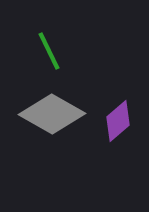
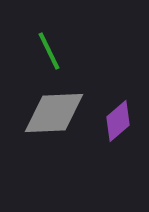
gray diamond: moved 2 px right, 1 px up; rotated 32 degrees counterclockwise
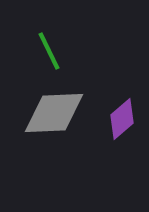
purple diamond: moved 4 px right, 2 px up
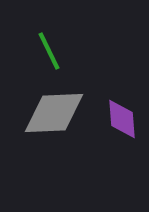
purple diamond: rotated 54 degrees counterclockwise
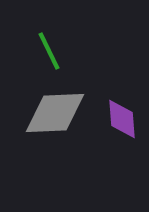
gray diamond: moved 1 px right
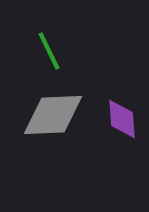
gray diamond: moved 2 px left, 2 px down
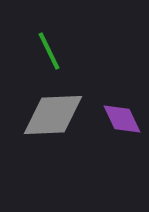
purple diamond: rotated 21 degrees counterclockwise
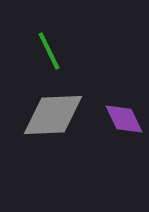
purple diamond: moved 2 px right
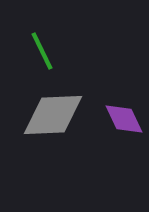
green line: moved 7 px left
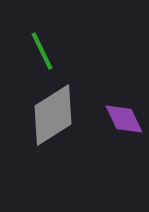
gray diamond: rotated 30 degrees counterclockwise
